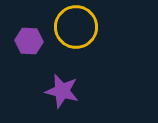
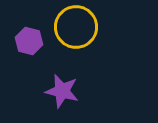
purple hexagon: rotated 12 degrees clockwise
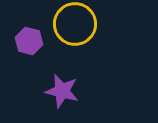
yellow circle: moved 1 px left, 3 px up
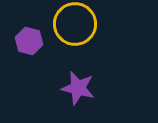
purple star: moved 16 px right, 3 px up
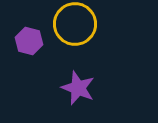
purple star: rotated 8 degrees clockwise
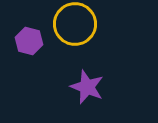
purple star: moved 9 px right, 1 px up
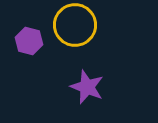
yellow circle: moved 1 px down
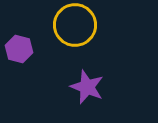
purple hexagon: moved 10 px left, 8 px down
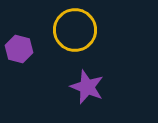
yellow circle: moved 5 px down
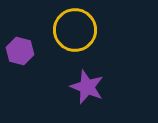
purple hexagon: moved 1 px right, 2 px down
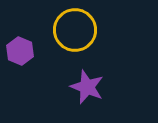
purple hexagon: rotated 8 degrees clockwise
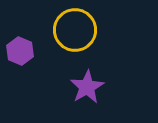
purple star: rotated 20 degrees clockwise
